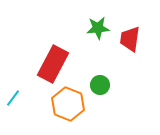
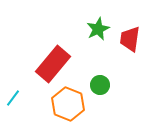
green star: moved 1 px down; rotated 20 degrees counterclockwise
red rectangle: rotated 12 degrees clockwise
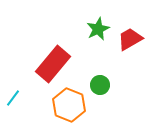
red trapezoid: rotated 52 degrees clockwise
orange hexagon: moved 1 px right, 1 px down
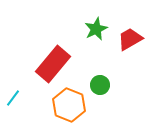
green star: moved 2 px left
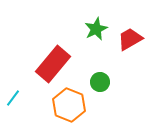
green circle: moved 3 px up
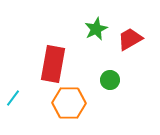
red rectangle: rotated 30 degrees counterclockwise
green circle: moved 10 px right, 2 px up
orange hexagon: moved 2 px up; rotated 20 degrees counterclockwise
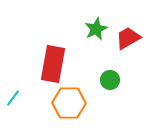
red trapezoid: moved 2 px left, 1 px up
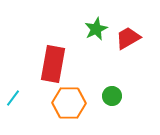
green circle: moved 2 px right, 16 px down
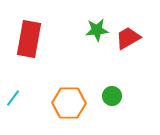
green star: moved 1 px right, 1 px down; rotated 20 degrees clockwise
red rectangle: moved 24 px left, 25 px up
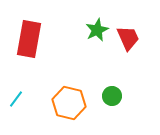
green star: rotated 20 degrees counterclockwise
red trapezoid: rotated 96 degrees clockwise
cyan line: moved 3 px right, 1 px down
orange hexagon: rotated 12 degrees clockwise
